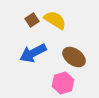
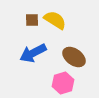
brown square: rotated 32 degrees clockwise
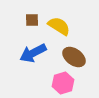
yellow semicircle: moved 4 px right, 6 px down
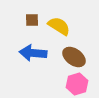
blue arrow: rotated 32 degrees clockwise
pink hexagon: moved 14 px right, 1 px down
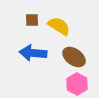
pink hexagon: rotated 15 degrees counterclockwise
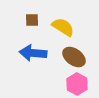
yellow semicircle: moved 4 px right, 1 px down
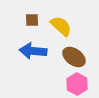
yellow semicircle: moved 2 px left, 1 px up; rotated 10 degrees clockwise
blue arrow: moved 2 px up
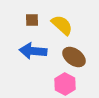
yellow semicircle: moved 1 px right, 1 px up
pink hexagon: moved 12 px left
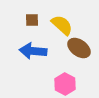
brown ellipse: moved 5 px right, 9 px up
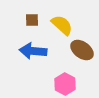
brown ellipse: moved 3 px right, 2 px down
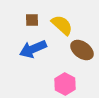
blue arrow: moved 2 px up; rotated 28 degrees counterclockwise
